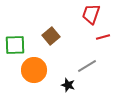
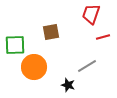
brown square: moved 4 px up; rotated 30 degrees clockwise
orange circle: moved 3 px up
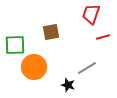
gray line: moved 2 px down
